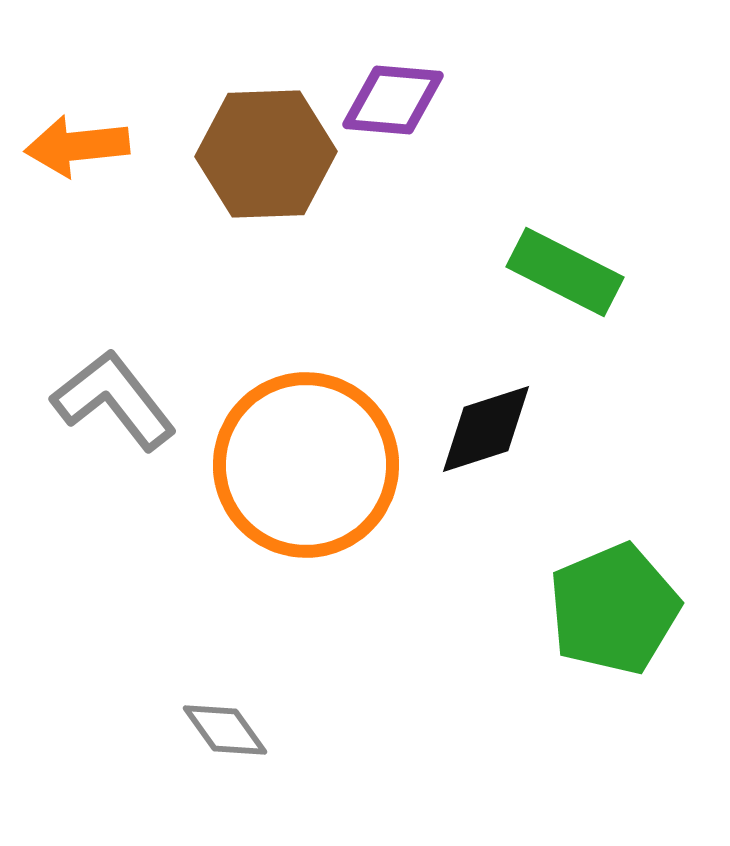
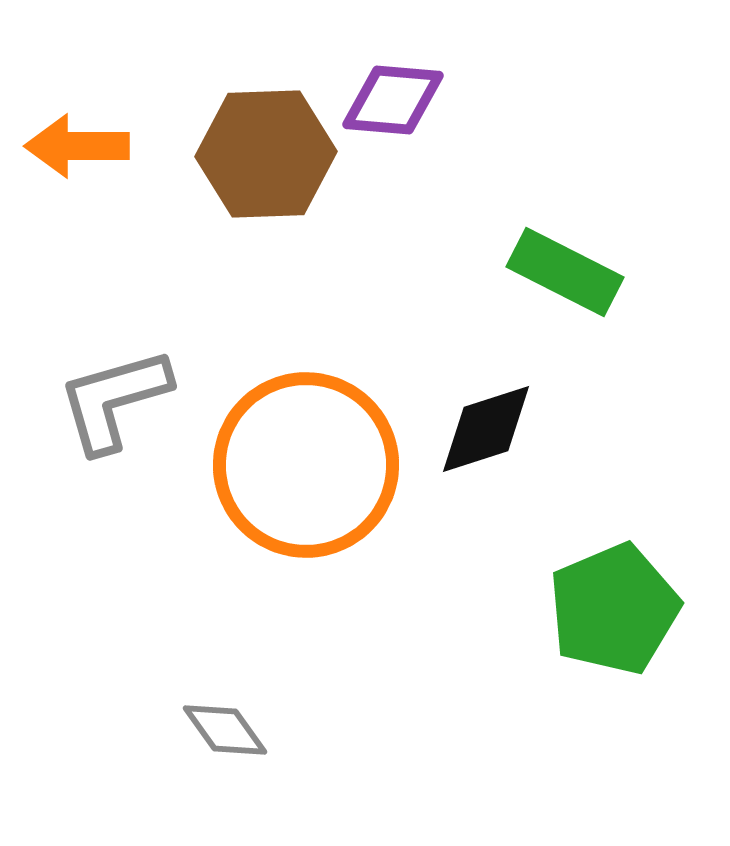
orange arrow: rotated 6 degrees clockwise
gray L-shape: rotated 68 degrees counterclockwise
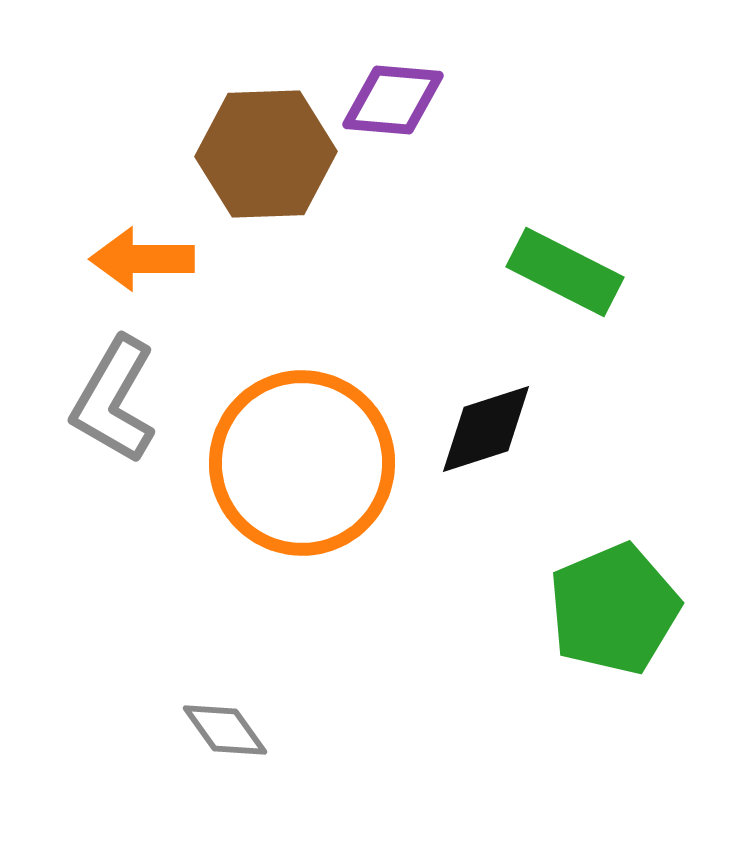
orange arrow: moved 65 px right, 113 px down
gray L-shape: rotated 44 degrees counterclockwise
orange circle: moved 4 px left, 2 px up
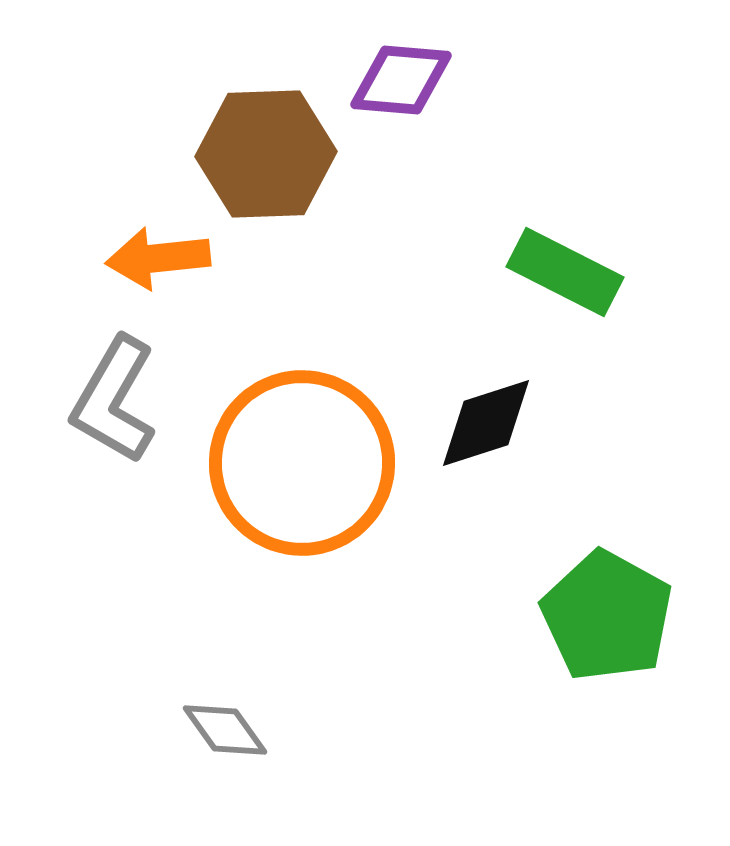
purple diamond: moved 8 px right, 20 px up
orange arrow: moved 16 px right, 1 px up; rotated 6 degrees counterclockwise
black diamond: moved 6 px up
green pentagon: moved 7 px left, 7 px down; rotated 20 degrees counterclockwise
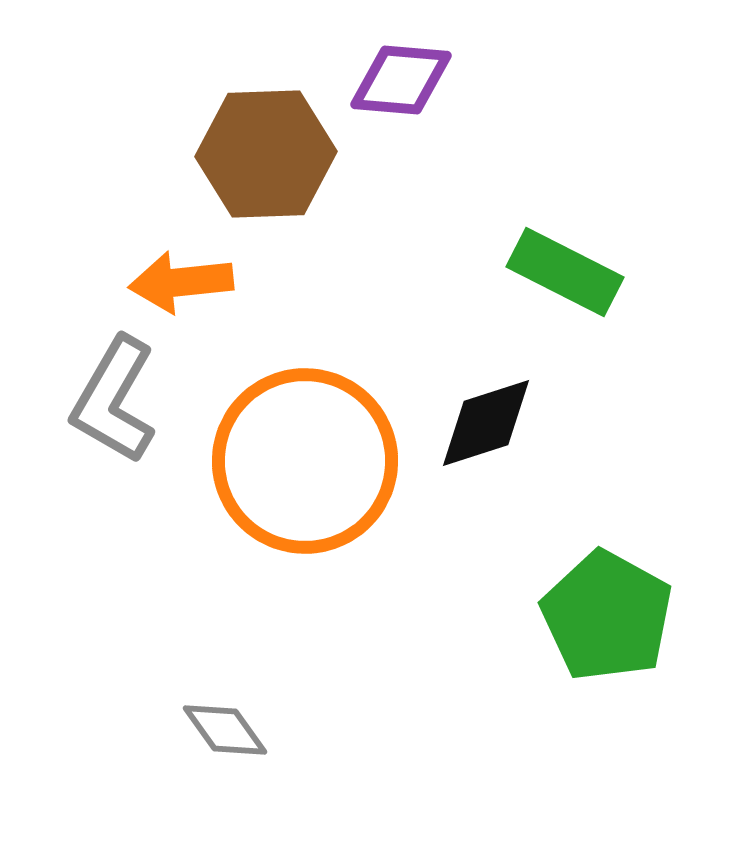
orange arrow: moved 23 px right, 24 px down
orange circle: moved 3 px right, 2 px up
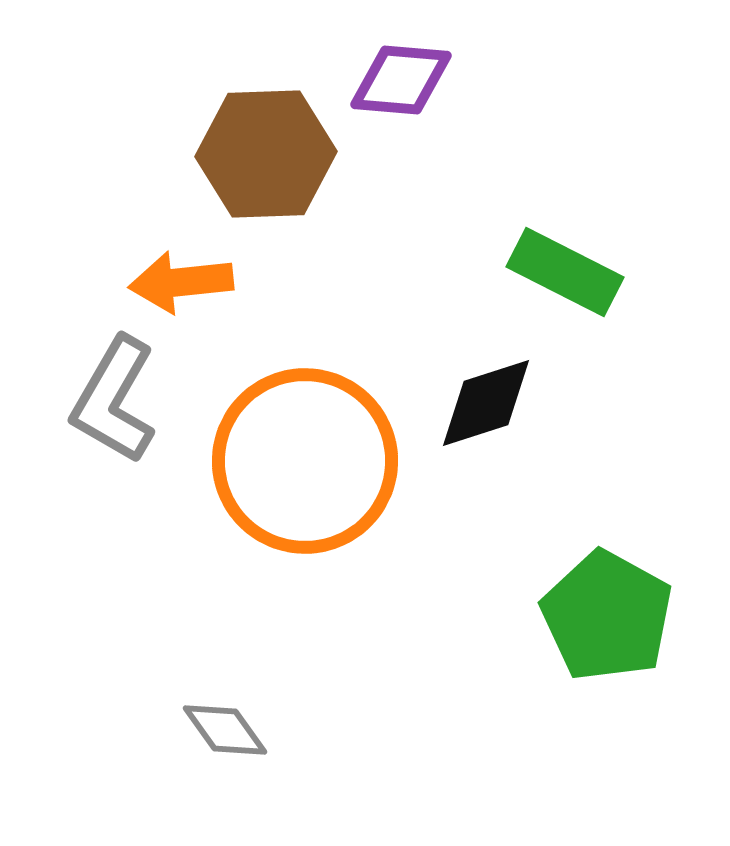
black diamond: moved 20 px up
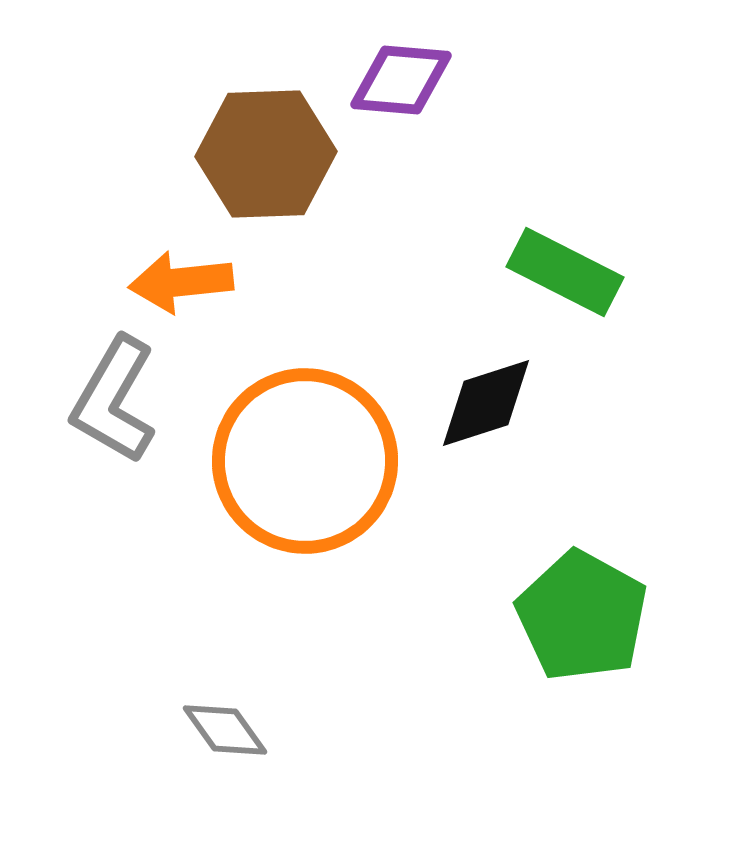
green pentagon: moved 25 px left
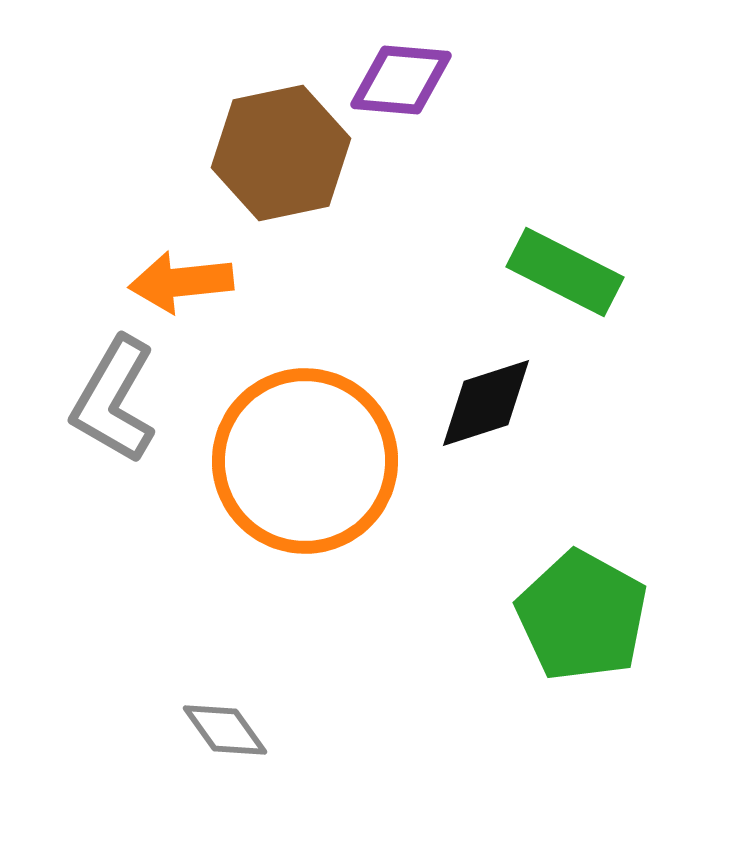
brown hexagon: moved 15 px right, 1 px up; rotated 10 degrees counterclockwise
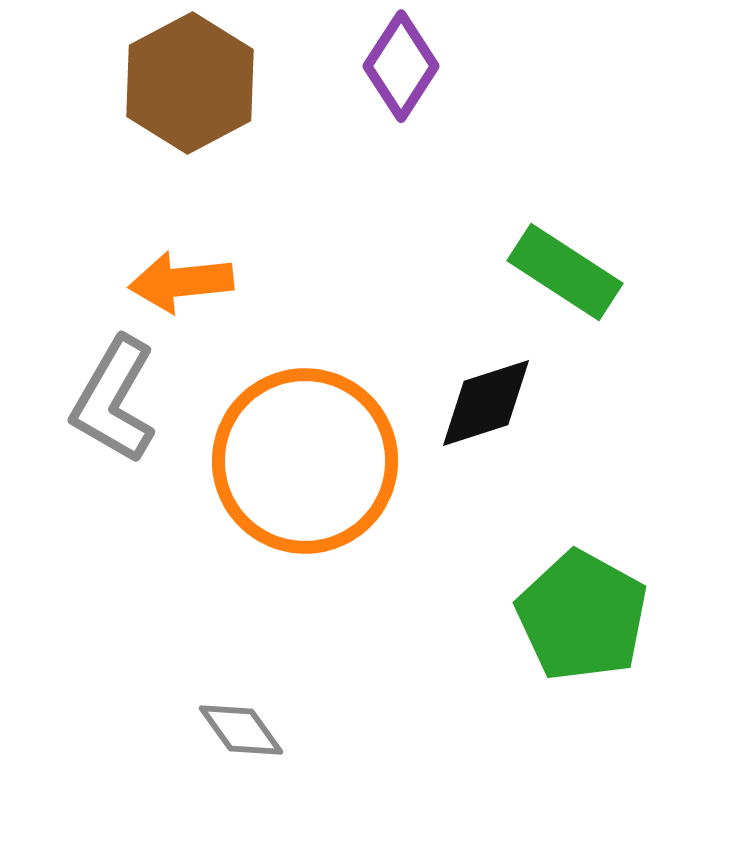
purple diamond: moved 14 px up; rotated 62 degrees counterclockwise
brown hexagon: moved 91 px left, 70 px up; rotated 16 degrees counterclockwise
green rectangle: rotated 6 degrees clockwise
gray diamond: moved 16 px right
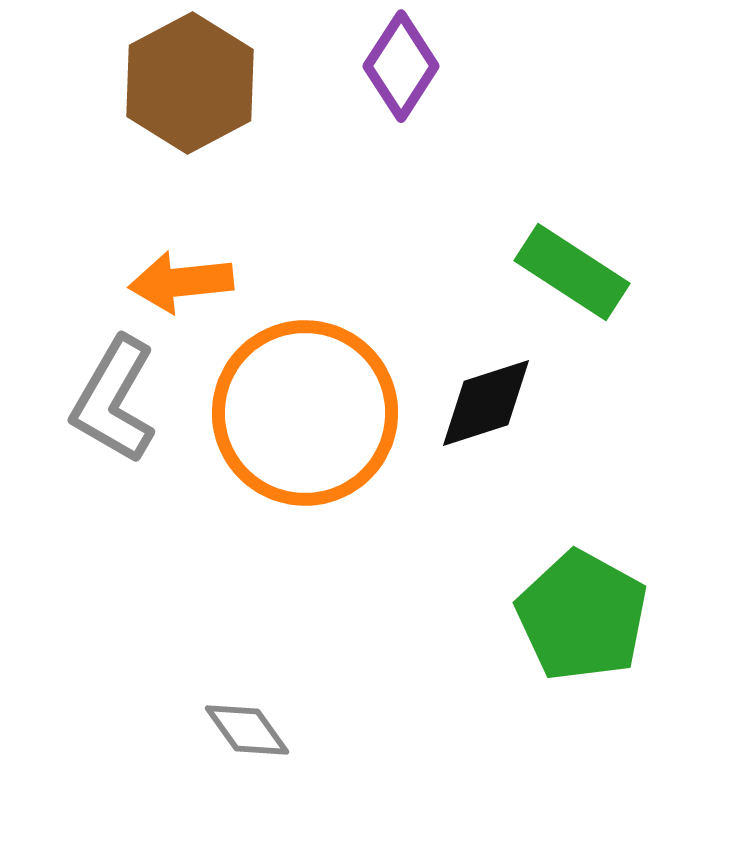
green rectangle: moved 7 px right
orange circle: moved 48 px up
gray diamond: moved 6 px right
